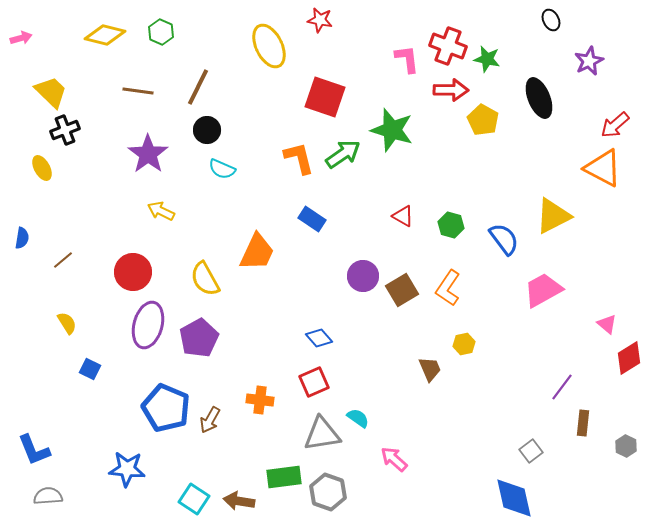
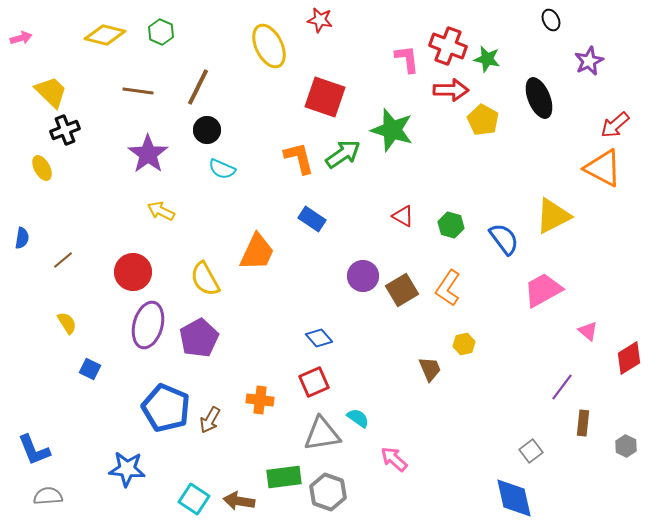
pink triangle at (607, 324): moved 19 px left, 7 px down
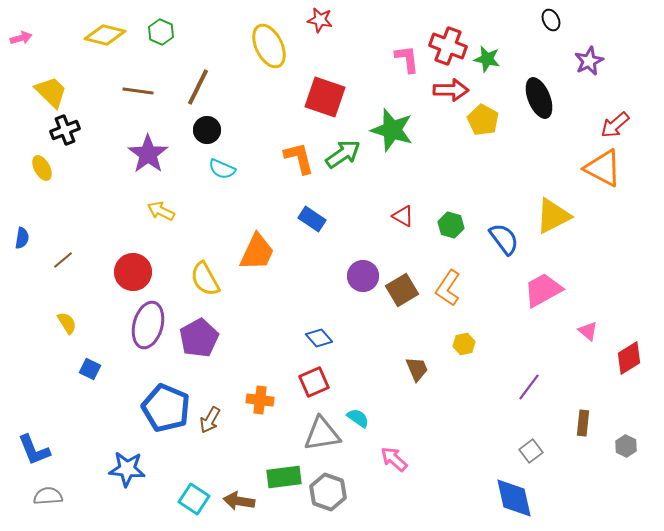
brown trapezoid at (430, 369): moved 13 px left
purple line at (562, 387): moved 33 px left
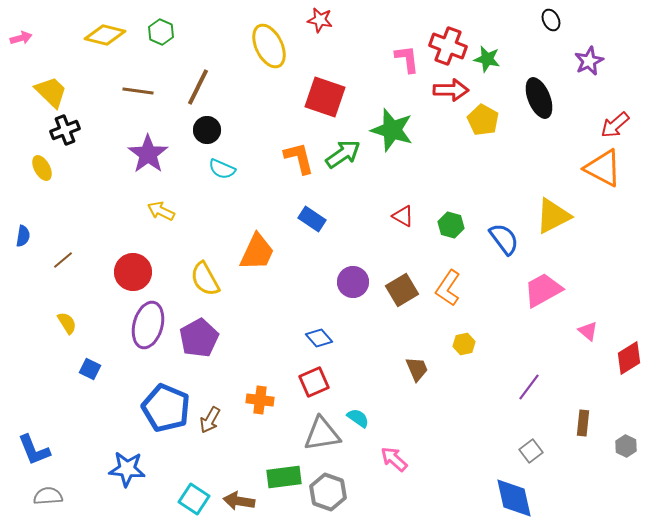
blue semicircle at (22, 238): moved 1 px right, 2 px up
purple circle at (363, 276): moved 10 px left, 6 px down
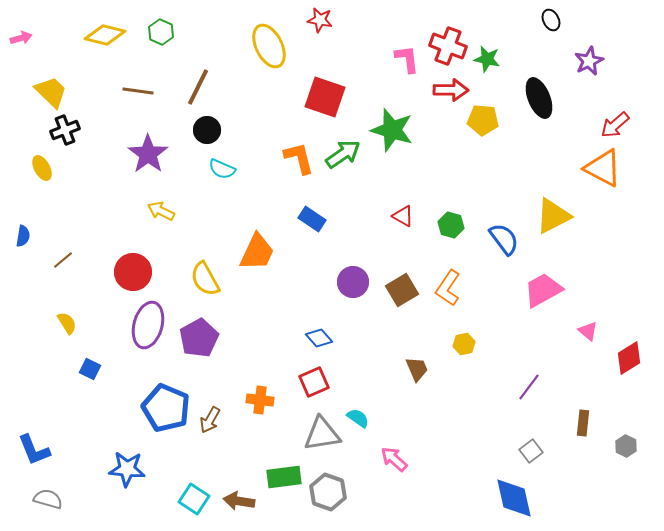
yellow pentagon at (483, 120): rotated 24 degrees counterclockwise
gray semicircle at (48, 496): moved 3 px down; rotated 20 degrees clockwise
